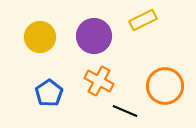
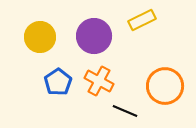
yellow rectangle: moved 1 px left
blue pentagon: moved 9 px right, 11 px up
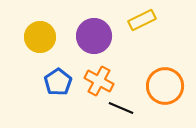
black line: moved 4 px left, 3 px up
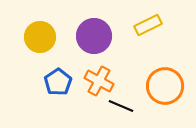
yellow rectangle: moved 6 px right, 5 px down
black line: moved 2 px up
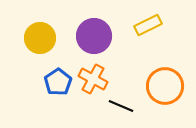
yellow circle: moved 1 px down
orange cross: moved 6 px left, 2 px up
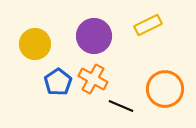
yellow circle: moved 5 px left, 6 px down
orange circle: moved 3 px down
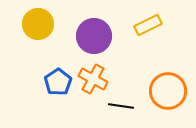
yellow circle: moved 3 px right, 20 px up
orange circle: moved 3 px right, 2 px down
black line: rotated 15 degrees counterclockwise
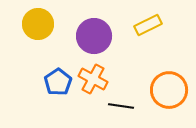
orange circle: moved 1 px right, 1 px up
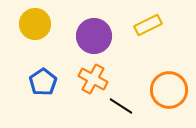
yellow circle: moved 3 px left
blue pentagon: moved 15 px left
black line: rotated 25 degrees clockwise
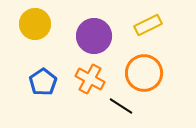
orange cross: moved 3 px left
orange circle: moved 25 px left, 17 px up
